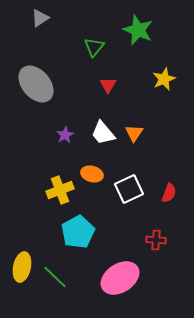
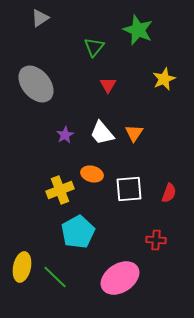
white trapezoid: moved 1 px left
white square: rotated 20 degrees clockwise
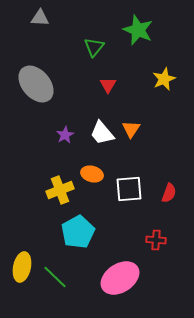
gray triangle: rotated 36 degrees clockwise
orange triangle: moved 3 px left, 4 px up
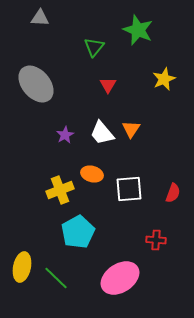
red semicircle: moved 4 px right
green line: moved 1 px right, 1 px down
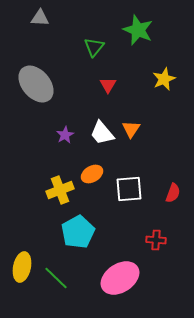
orange ellipse: rotated 45 degrees counterclockwise
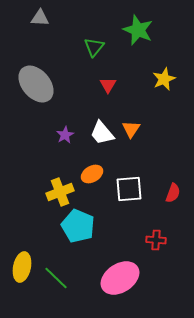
yellow cross: moved 2 px down
cyan pentagon: moved 6 px up; rotated 20 degrees counterclockwise
